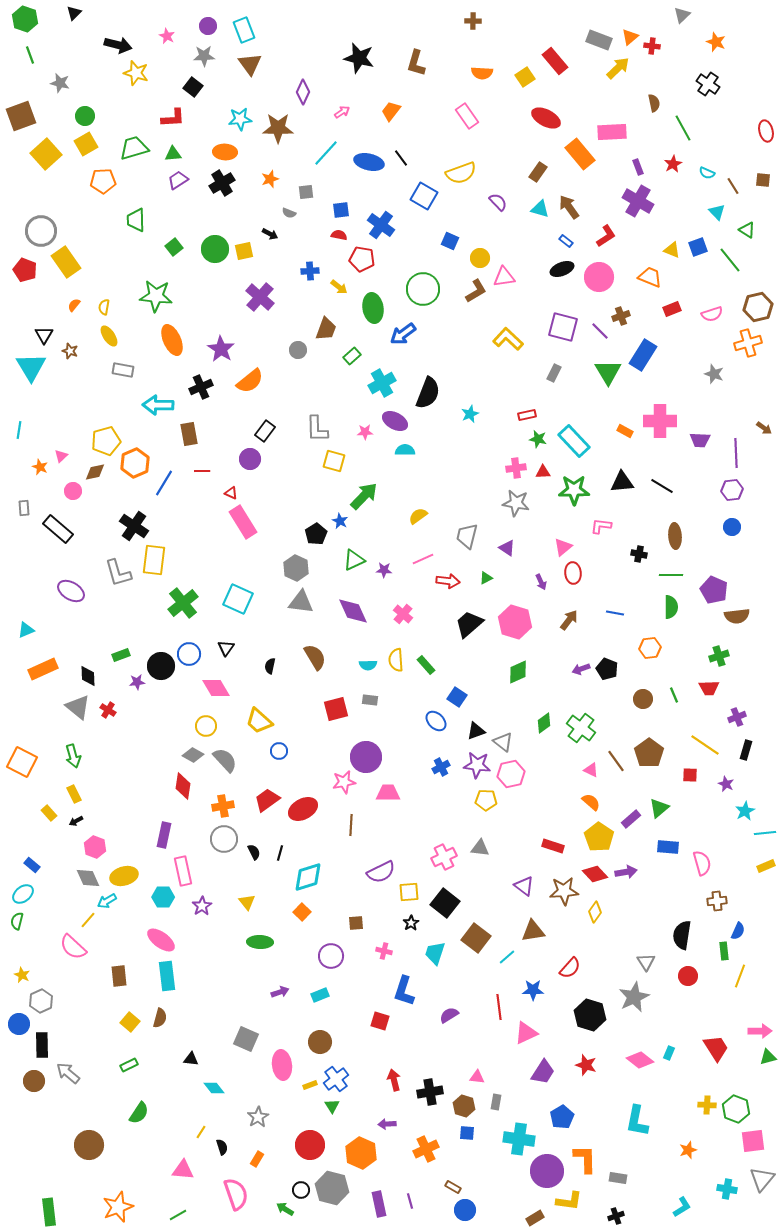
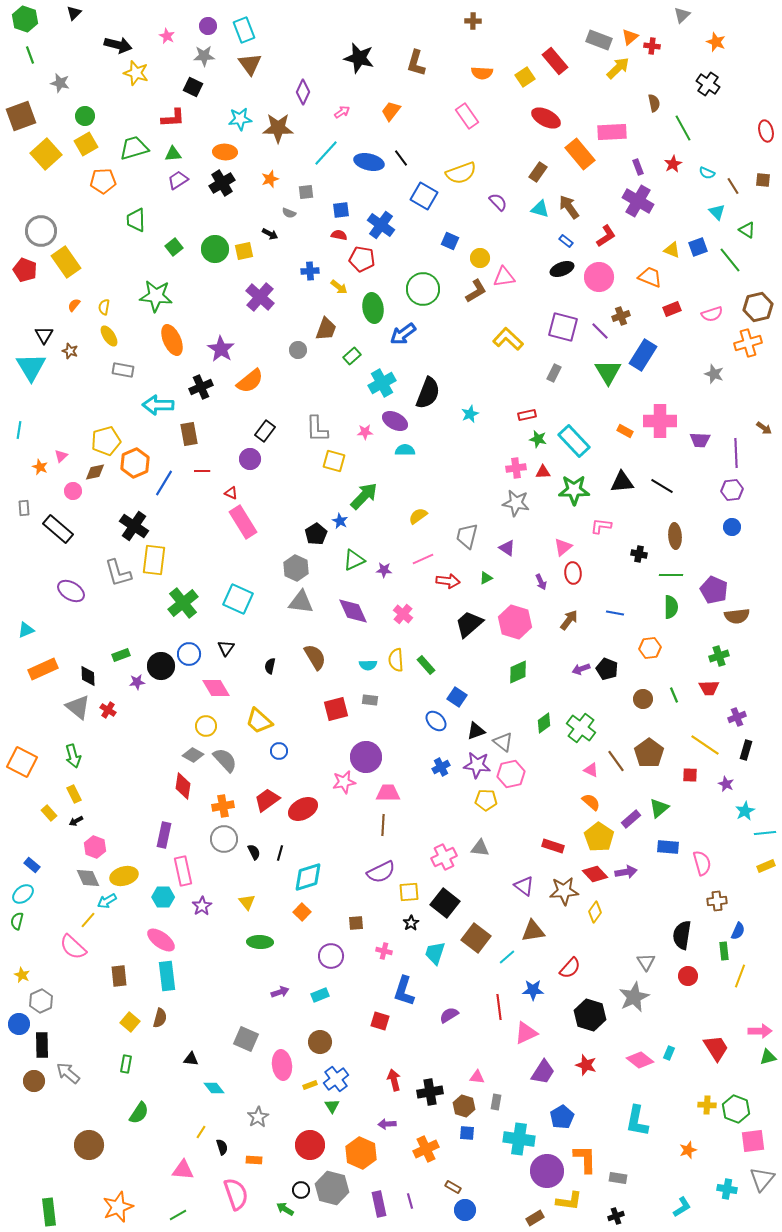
black square at (193, 87): rotated 12 degrees counterclockwise
brown line at (351, 825): moved 32 px right
green rectangle at (129, 1065): moved 3 px left, 1 px up; rotated 54 degrees counterclockwise
orange rectangle at (257, 1159): moved 3 px left, 1 px down; rotated 63 degrees clockwise
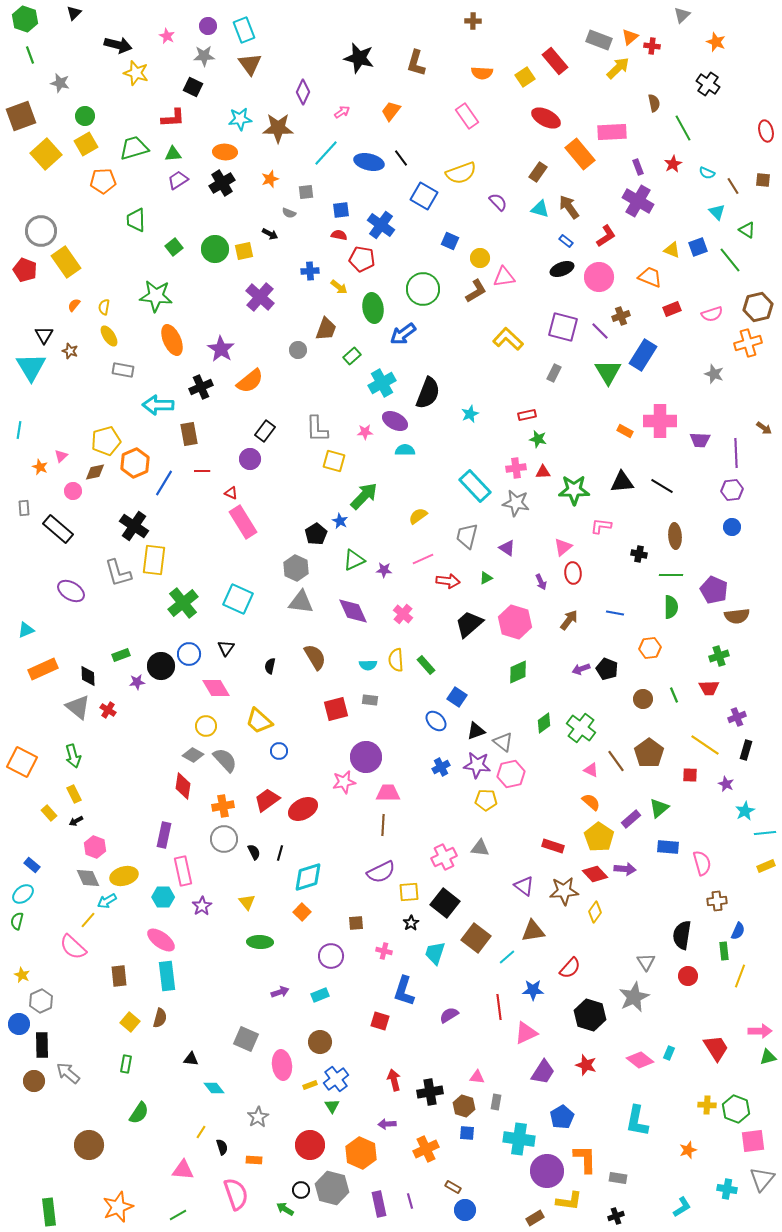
cyan rectangle at (574, 441): moved 99 px left, 45 px down
purple arrow at (626, 872): moved 1 px left, 3 px up; rotated 15 degrees clockwise
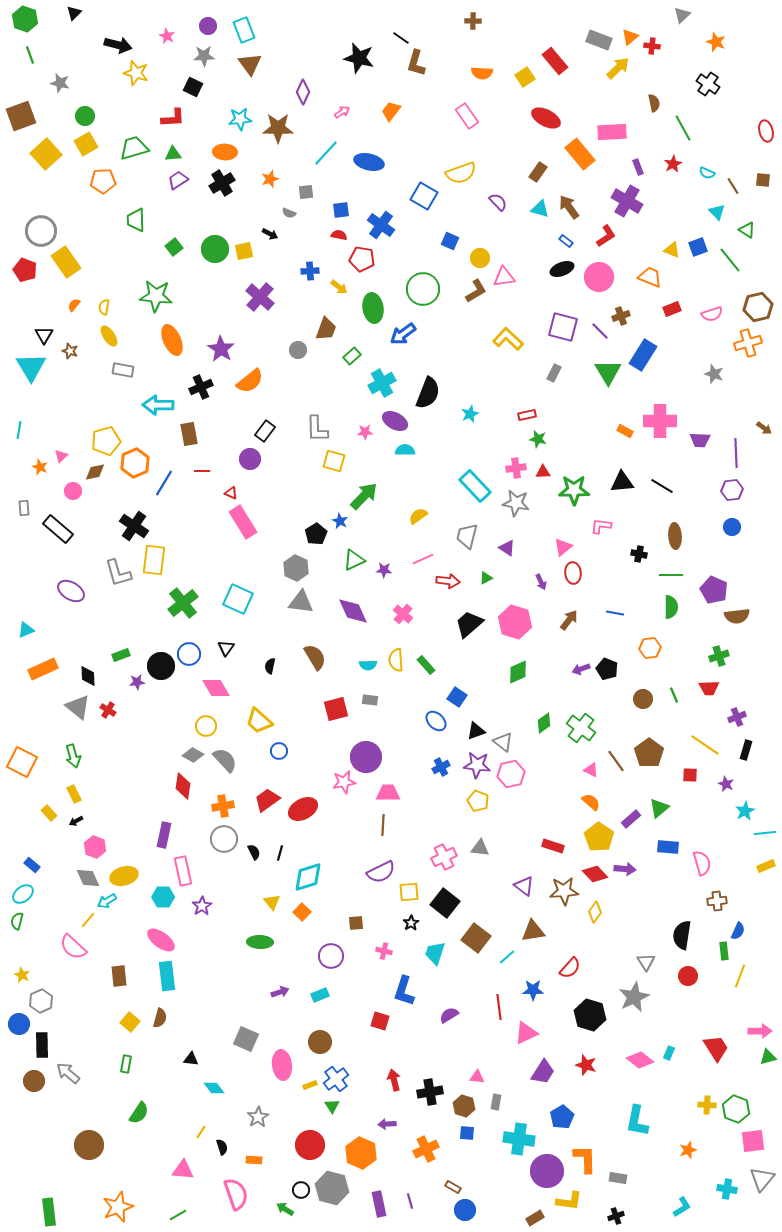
black line at (401, 158): moved 120 px up; rotated 18 degrees counterclockwise
purple cross at (638, 201): moved 11 px left
yellow pentagon at (486, 800): moved 8 px left, 1 px down; rotated 20 degrees clockwise
yellow triangle at (247, 902): moved 25 px right
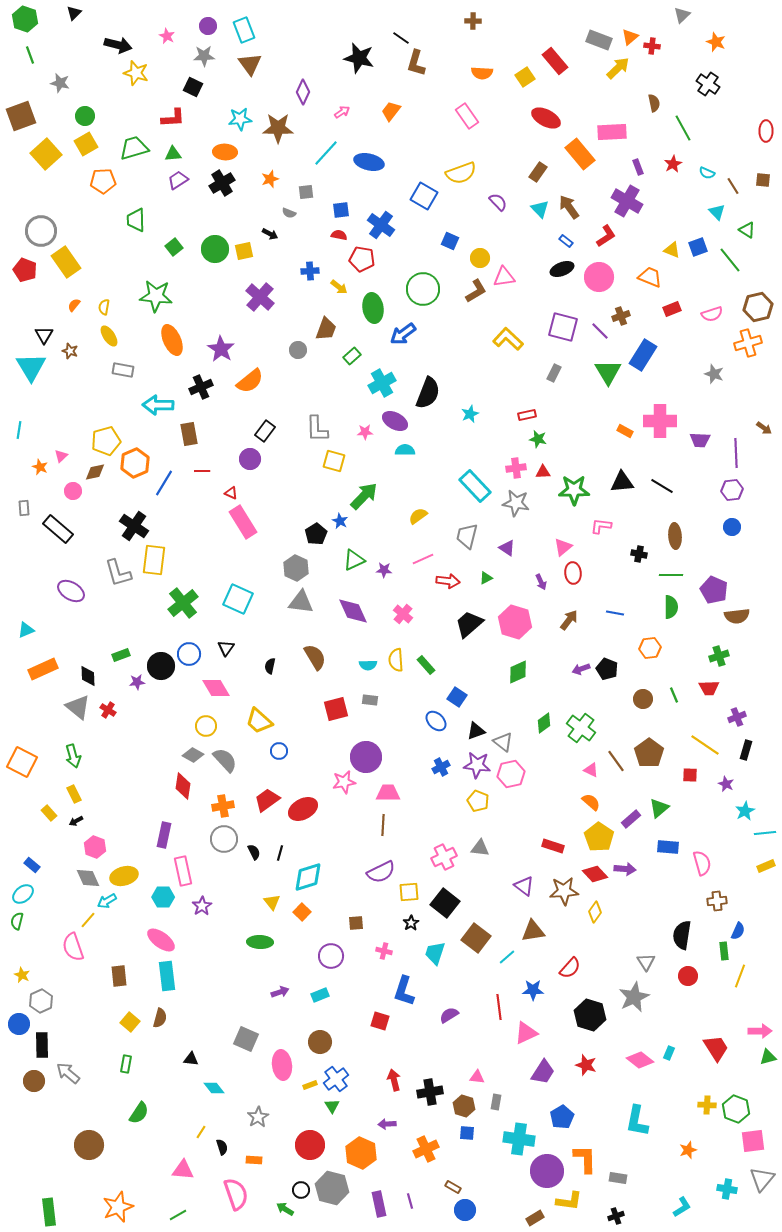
red ellipse at (766, 131): rotated 15 degrees clockwise
cyan triangle at (540, 209): rotated 30 degrees clockwise
pink semicircle at (73, 947): rotated 28 degrees clockwise
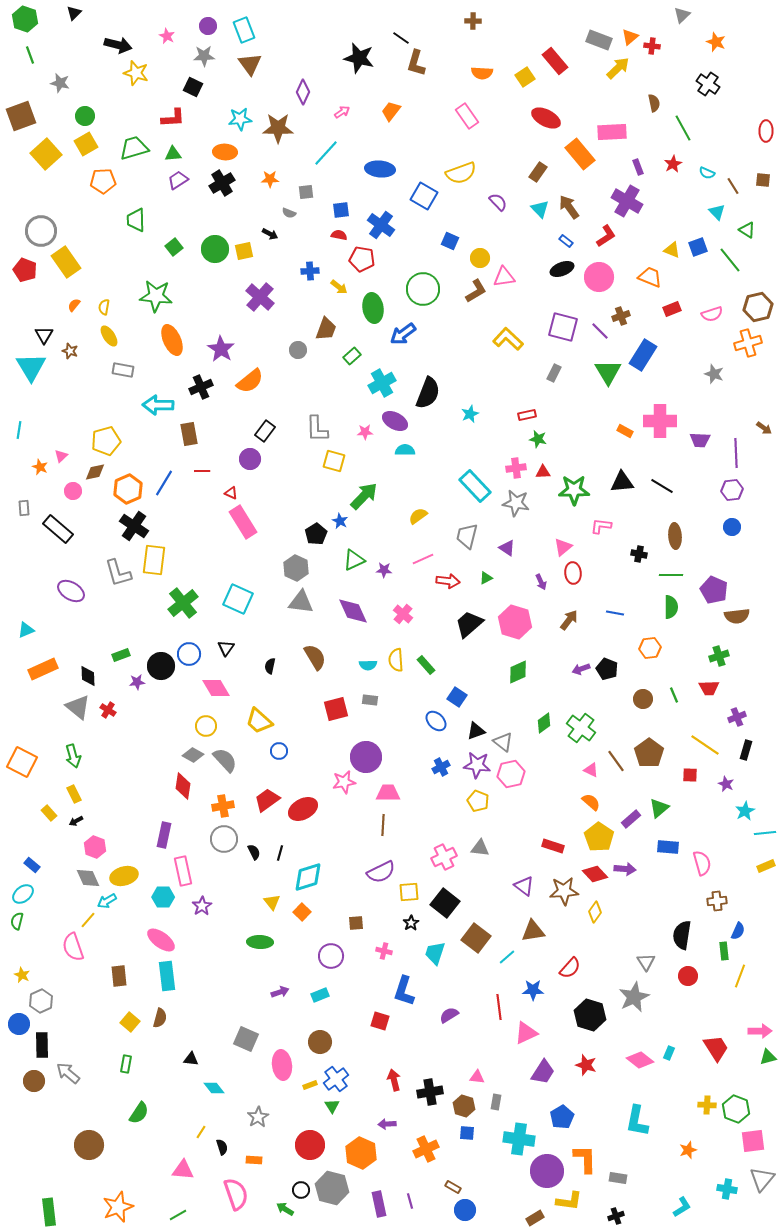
blue ellipse at (369, 162): moved 11 px right, 7 px down; rotated 8 degrees counterclockwise
orange star at (270, 179): rotated 18 degrees clockwise
orange hexagon at (135, 463): moved 7 px left, 26 px down
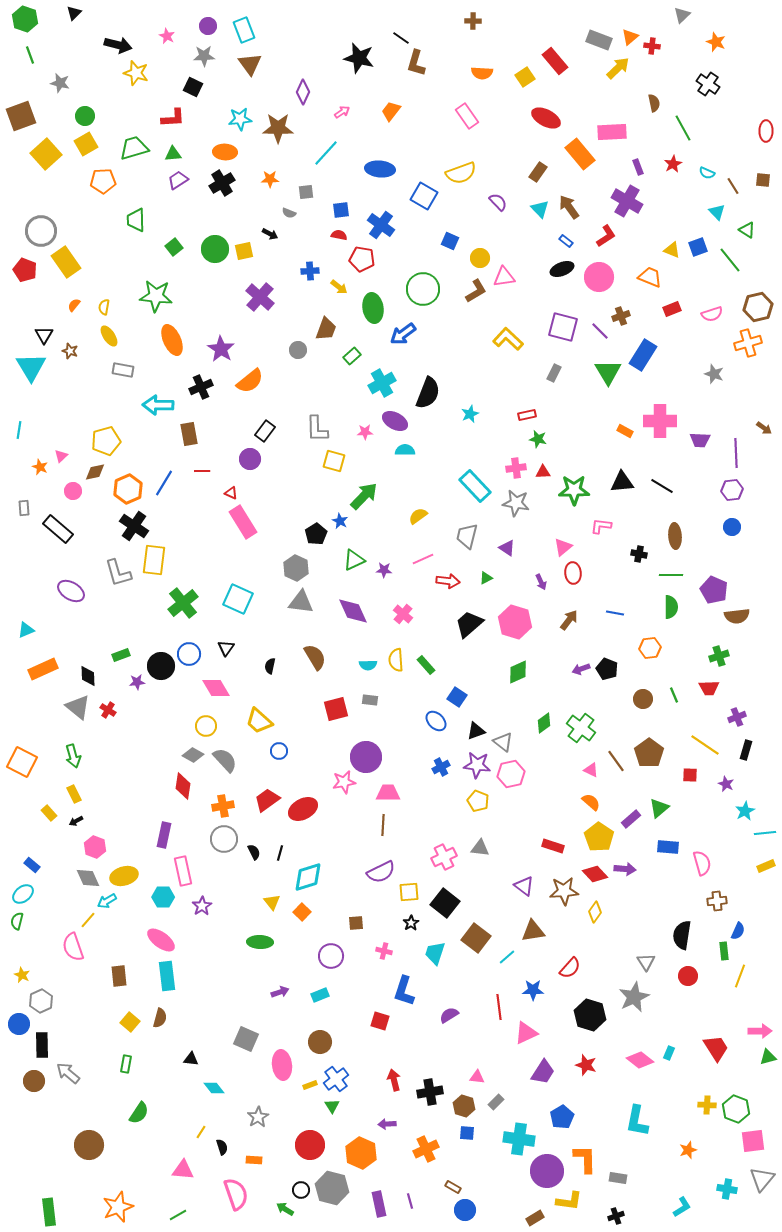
gray rectangle at (496, 1102): rotated 35 degrees clockwise
